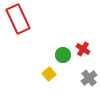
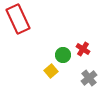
yellow square: moved 2 px right, 3 px up
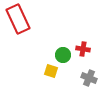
red cross: rotated 24 degrees counterclockwise
yellow square: rotated 32 degrees counterclockwise
gray cross: rotated 28 degrees counterclockwise
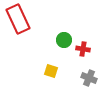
green circle: moved 1 px right, 15 px up
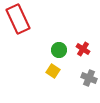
green circle: moved 5 px left, 10 px down
red cross: rotated 24 degrees clockwise
yellow square: moved 2 px right; rotated 16 degrees clockwise
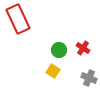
red cross: moved 1 px up
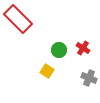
red rectangle: rotated 20 degrees counterclockwise
yellow square: moved 6 px left
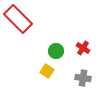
green circle: moved 3 px left, 1 px down
gray cross: moved 6 px left; rotated 14 degrees counterclockwise
